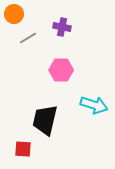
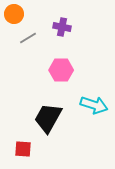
black trapezoid: moved 3 px right, 2 px up; rotated 16 degrees clockwise
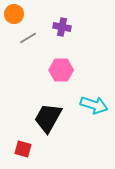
red square: rotated 12 degrees clockwise
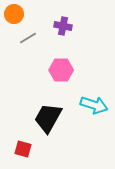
purple cross: moved 1 px right, 1 px up
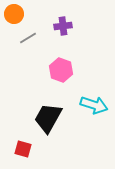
purple cross: rotated 18 degrees counterclockwise
pink hexagon: rotated 20 degrees clockwise
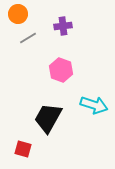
orange circle: moved 4 px right
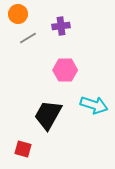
purple cross: moved 2 px left
pink hexagon: moved 4 px right; rotated 20 degrees counterclockwise
black trapezoid: moved 3 px up
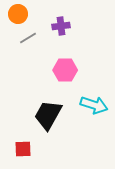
red square: rotated 18 degrees counterclockwise
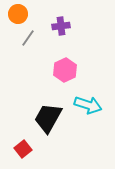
gray line: rotated 24 degrees counterclockwise
pink hexagon: rotated 25 degrees counterclockwise
cyan arrow: moved 6 px left
black trapezoid: moved 3 px down
red square: rotated 36 degrees counterclockwise
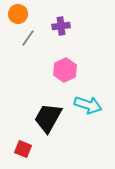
red square: rotated 30 degrees counterclockwise
